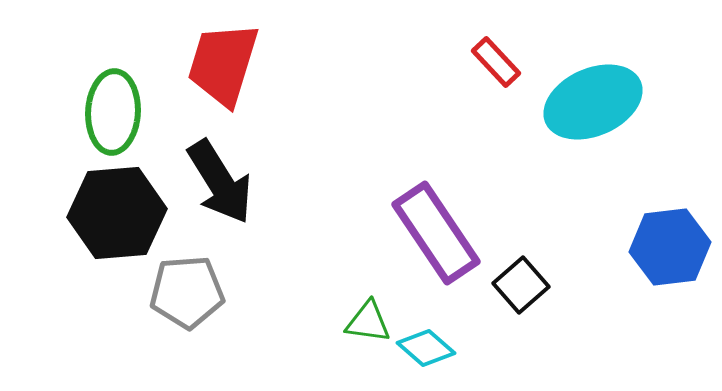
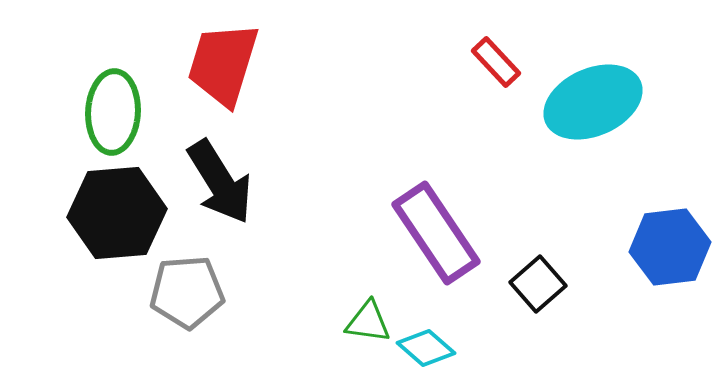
black square: moved 17 px right, 1 px up
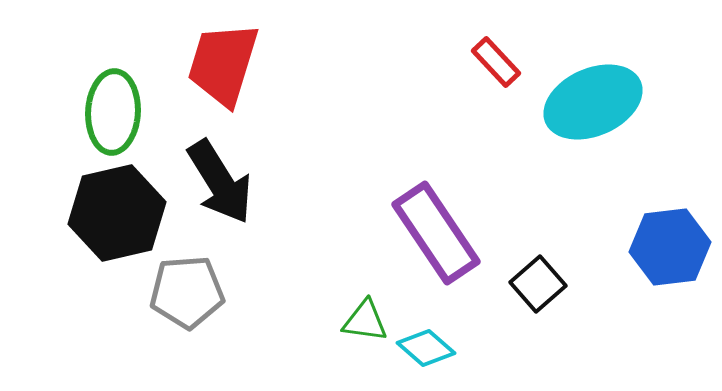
black hexagon: rotated 8 degrees counterclockwise
green triangle: moved 3 px left, 1 px up
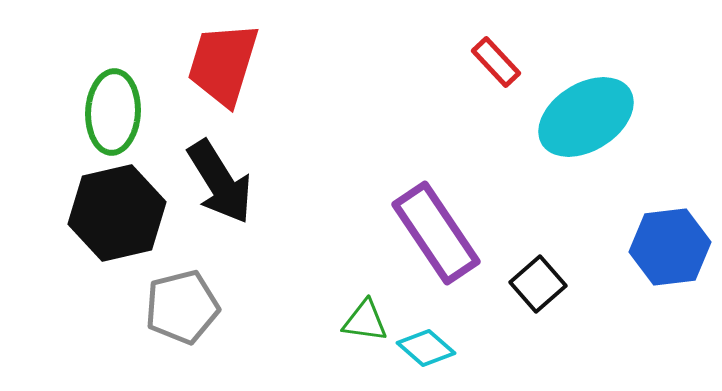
cyan ellipse: moved 7 px left, 15 px down; rotated 8 degrees counterclockwise
gray pentagon: moved 5 px left, 15 px down; rotated 10 degrees counterclockwise
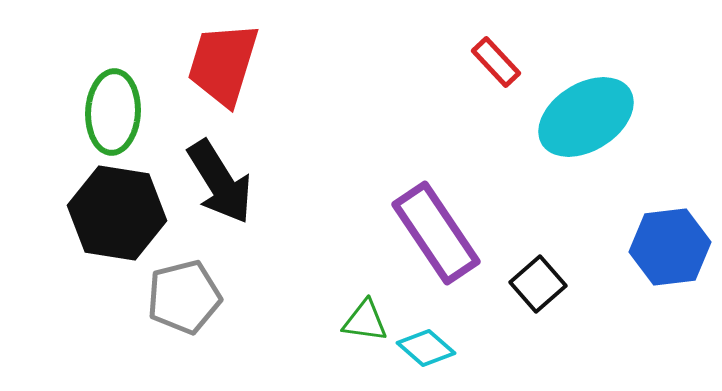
black hexagon: rotated 22 degrees clockwise
gray pentagon: moved 2 px right, 10 px up
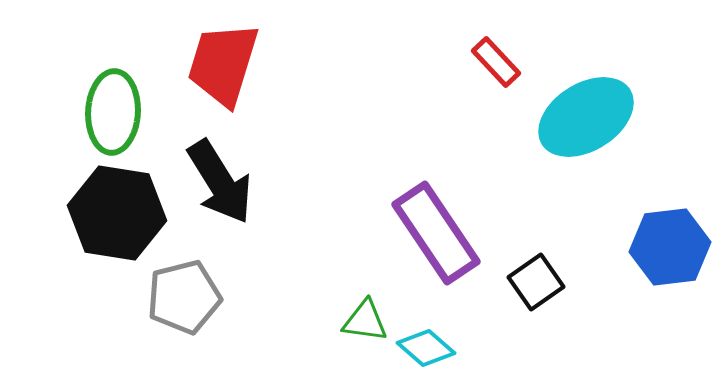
black square: moved 2 px left, 2 px up; rotated 6 degrees clockwise
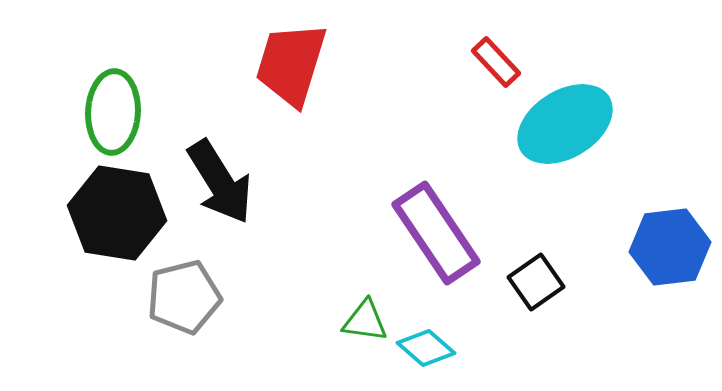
red trapezoid: moved 68 px right
cyan ellipse: moved 21 px left, 7 px down
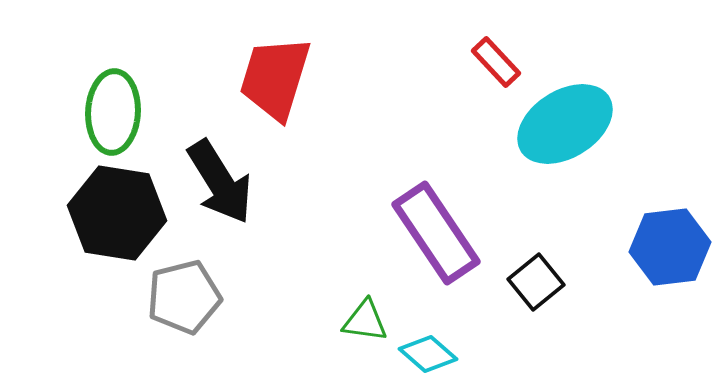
red trapezoid: moved 16 px left, 14 px down
black square: rotated 4 degrees counterclockwise
cyan diamond: moved 2 px right, 6 px down
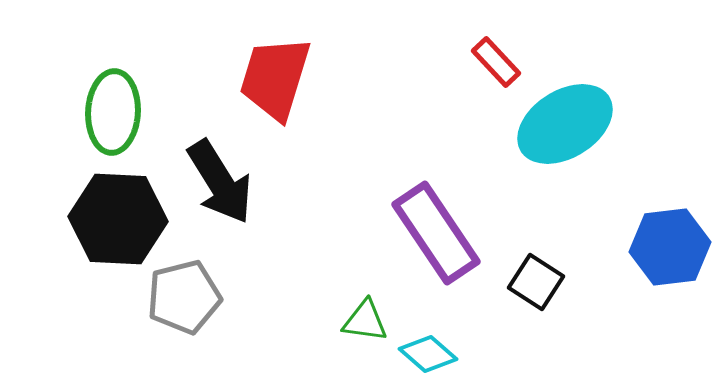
black hexagon: moved 1 px right, 6 px down; rotated 6 degrees counterclockwise
black square: rotated 18 degrees counterclockwise
